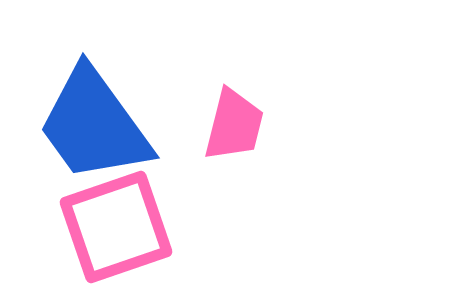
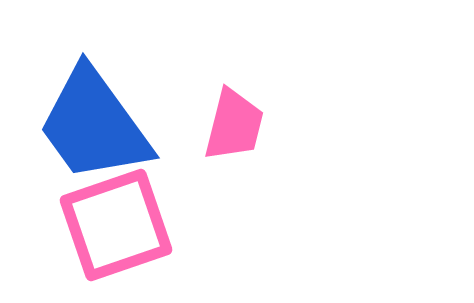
pink square: moved 2 px up
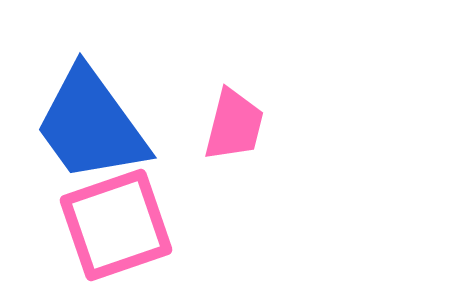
blue trapezoid: moved 3 px left
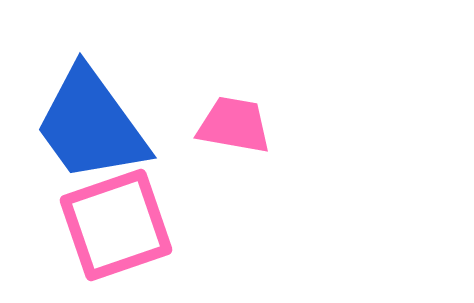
pink trapezoid: rotated 94 degrees counterclockwise
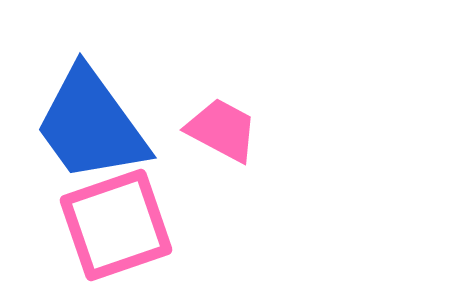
pink trapezoid: moved 12 px left, 5 px down; rotated 18 degrees clockwise
